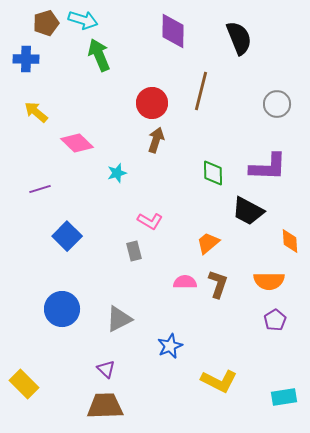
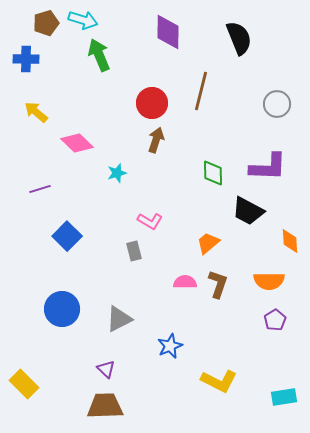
purple diamond: moved 5 px left, 1 px down
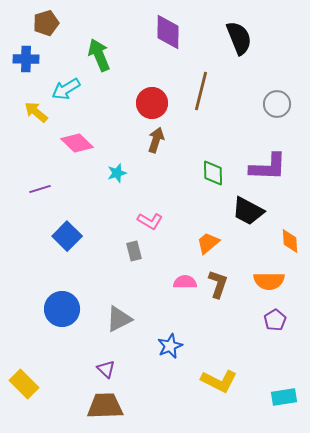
cyan arrow: moved 17 px left, 69 px down; rotated 132 degrees clockwise
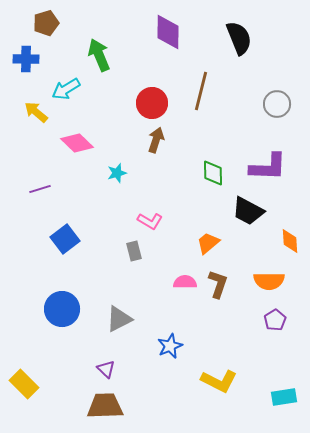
blue square: moved 2 px left, 3 px down; rotated 8 degrees clockwise
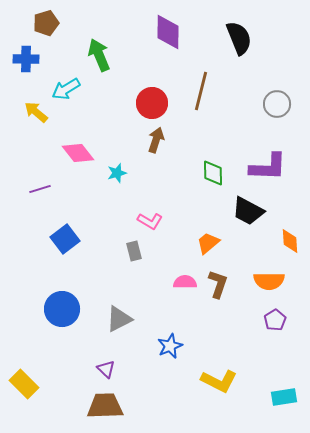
pink diamond: moved 1 px right, 10 px down; rotated 8 degrees clockwise
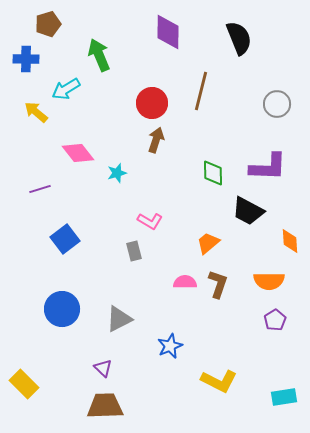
brown pentagon: moved 2 px right, 1 px down
purple triangle: moved 3 px left, 1 px up
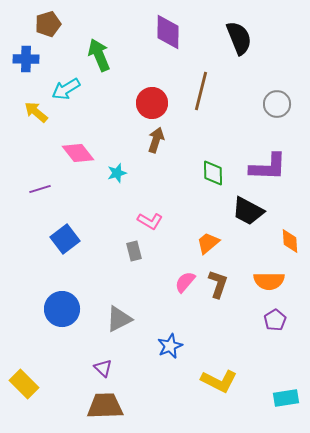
pink semicircle: rotated 50 degrees counterclockwise
cyan rectangle: moved 2 px right, 1 px down
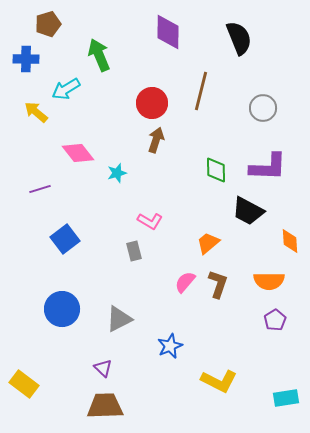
gray circle: moved 14 px left, 4 px down
green diamond: moved 3 px right, 3 px up
yellow rectangle: rotated 8 degrees counterclockwise
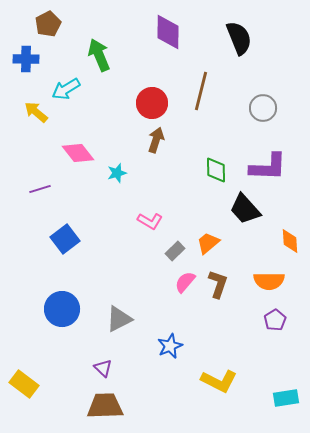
brown pentagon: rotated 10 degrees counterclockwise
black trapezoid: moved 3 px left, 2 px up; rotated 20 degrees clockwise
gray rectangle: moved 41 px right; rotated 60 degrees clockwise
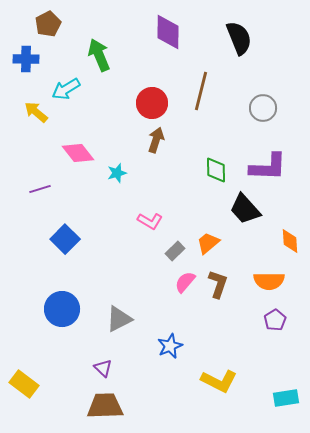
blue square: rotated 8 degrees counterclockwise
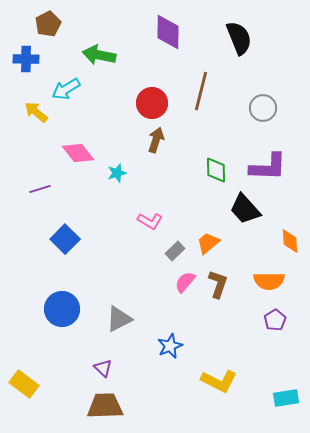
green arrow: rotated 56 degrees counterclockwise
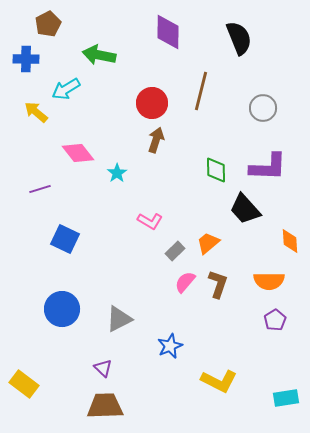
cyan star: rotated 18 degrees counterclockwise
blue square: rotated 20 degrees counterclockwise
